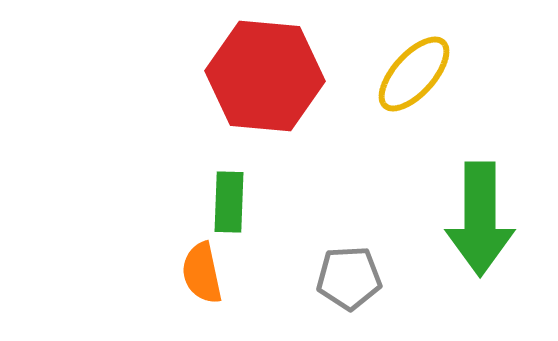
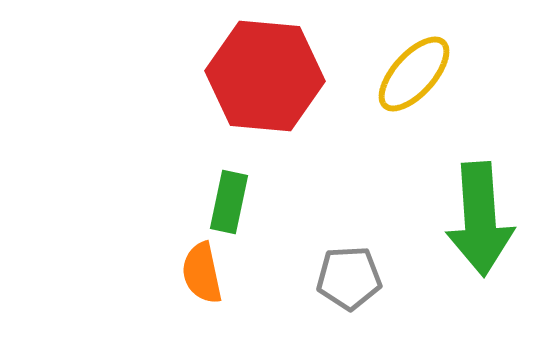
green rectangle: rotated 10 degrees clockwise
green arrow: rotated 4 degrees counterclockwise
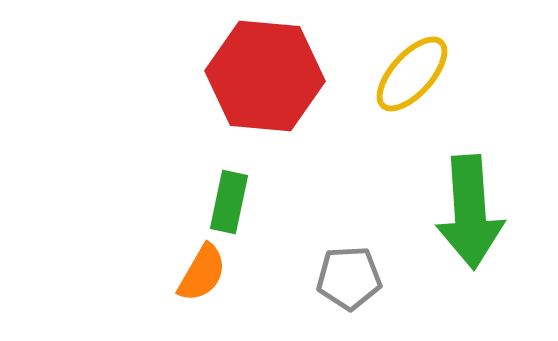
yellow ellipse: moved 2 px left
green arrow: moved 10 px left, 7 px up
orange semicircle: rotated 138 degrees counterclockwise
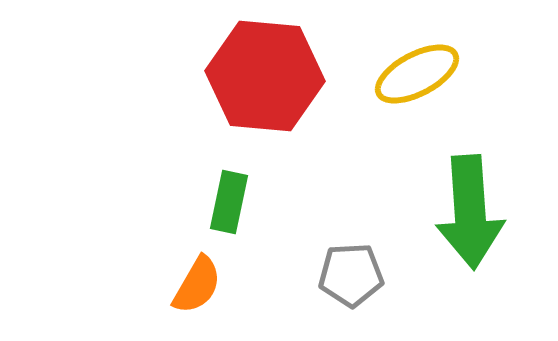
yellow ellipse: moved 5 px right; rotated 20 degrees clockwise
orange semicircle: moved 5 px left, 12 px down
gray pentagon: moved 2 px right, 3 px up
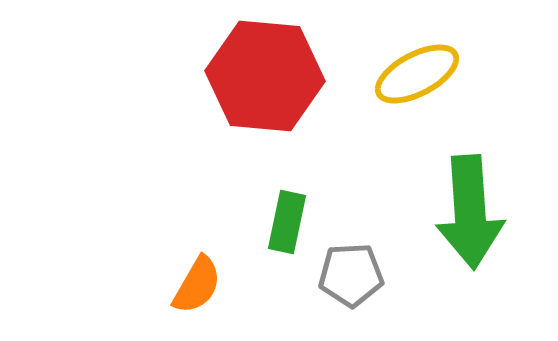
green rectangle: moved 58 px right, 20 px down
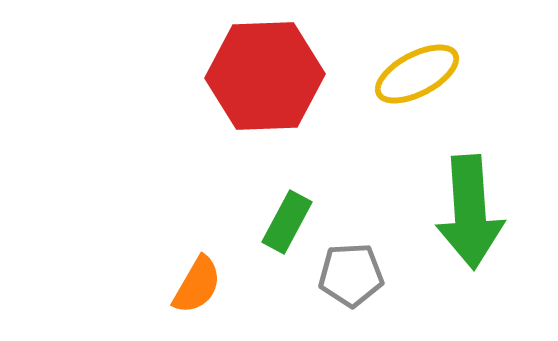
red hexagon: rotated 7 degrees counterclockwise
green rectangle: rotated 16 degrees clockwise
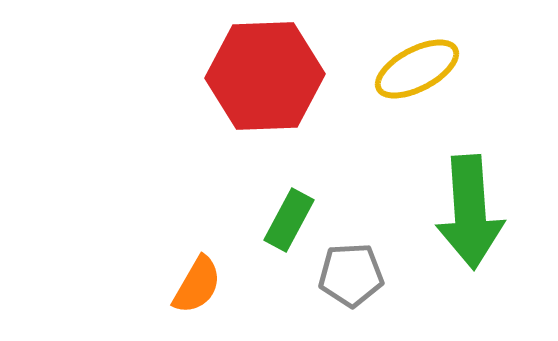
yellow ellipse: moved 5 px up
green rectangle: moved 2 px right, 2 px up
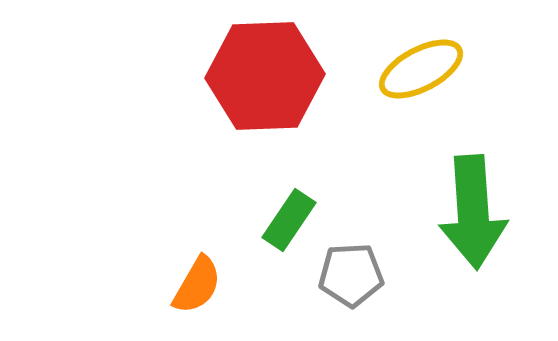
yellow ellipse: moved 4 px right
green arrow: moved 3 px right
green rectangle: rotated 6 degrees clockwise
